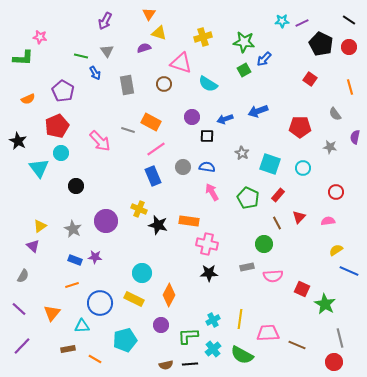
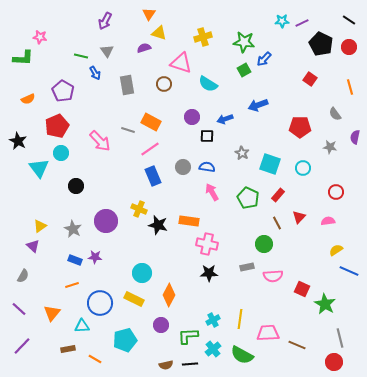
blue arrow at (258, 111): moved 6 px up
pink line at (156, 149): moved 6 px left
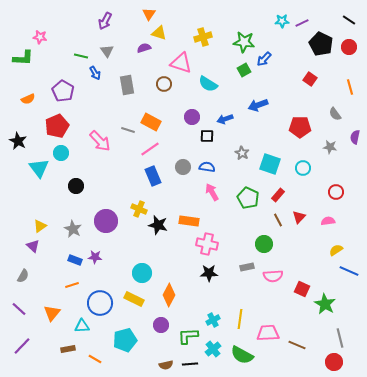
brown line at (277, 223): moved 1 px right, 3 px up
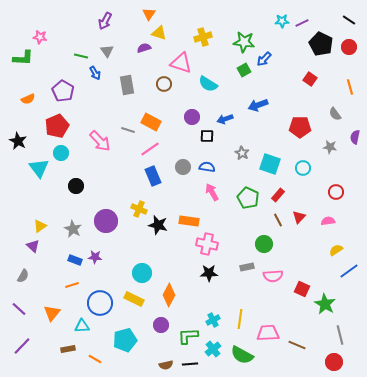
blue line at (349, 271): rotated 60 degrees counterclockwise
gray line at (340, 338): moved 3 px up
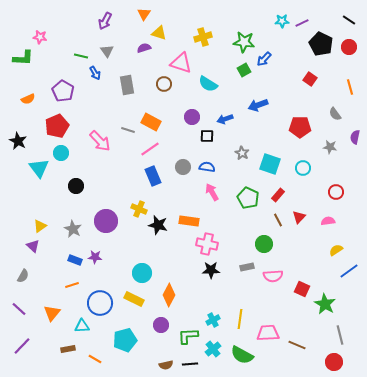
orange triangle at (149, 14): moved 5 px left
black star at (209, 273): moved 2 px right, 3 px up
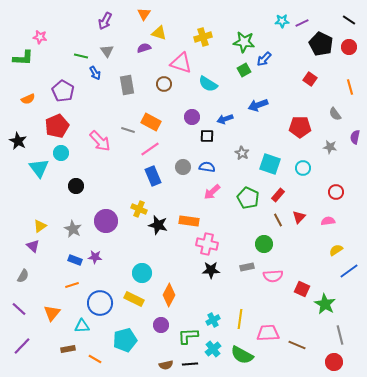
pink arrow at (212, 192): rotated 102 degrees counterclockwise
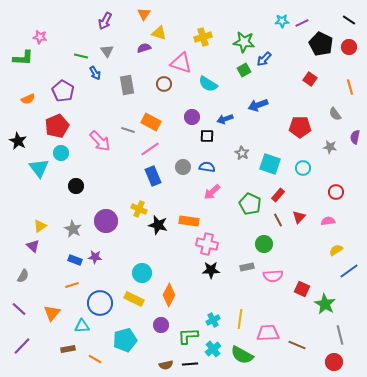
green pentagon at (248, 198): moved 2 px right, 6 px down
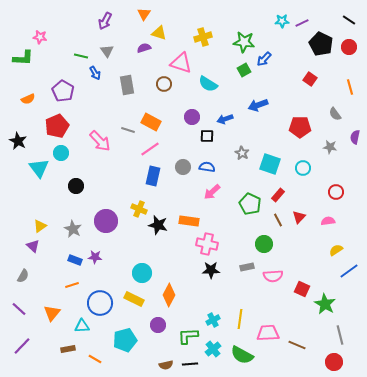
blue rectangle at (153, 176): rotated 36 degrees clockwise
purple circle at (161, 325): moved 3 px left
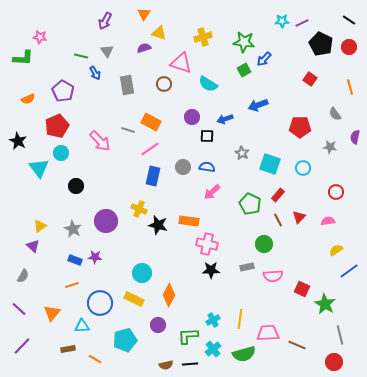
green semicircle at (242, 355): moved 2 px right, 1 px up; rotated 45 degrees counterclockwise
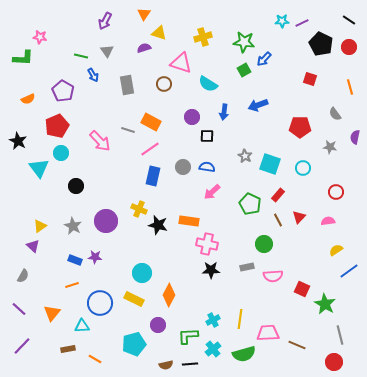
blue arrow at (95, 73): moved 2 px left, 2 px down
red square at (310, 79): rotated 16 degrees counterclockwise
blue arrow at (225, 119): moved 1 px left, 7 px up; rotated 63 degrees counterclockwise
gray star at (242, 153): moved 3 px right, 3 px down
gray star at (73, 229): moved 3 px up
cyan pentagon at (125, 340): moved 9 px right, 4 px down
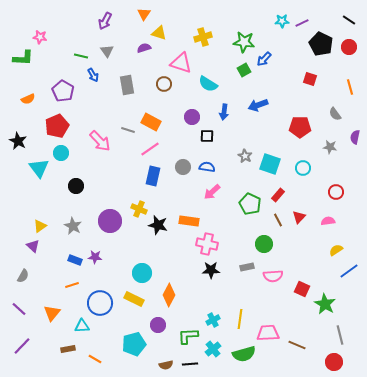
purple circle at (106, 221): moved 4 px right
